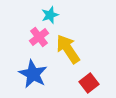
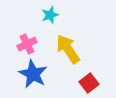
pink cross: moved 12 px left, 7 px down; rotated 12 degrees clockwise
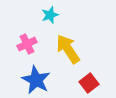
blue star: moved 3 px right, 6 px down
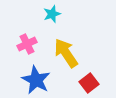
cyan star: moved 2 px right, 1 px up
yellow arrow: moved 2 px left, 4 px down
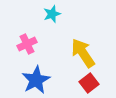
yellow arrow: moved 17 px right
blue star: rotated 16 degrees clockwise
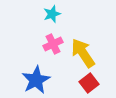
pink cross: moved 26 px right
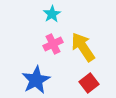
cyan star: rotated 12 degrees counterclockwise
yellow arrow: moved 6 px up
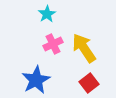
cyan star: moved 5 px left
yellow arrow: moved 1 px right, 1 px down
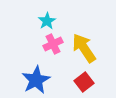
cyan star: moved 7 px down
red square: moved 5 px left, 1 px up
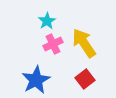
yellow arrow: moved 5 px up
red square: moved 1 px right, 3 px up
